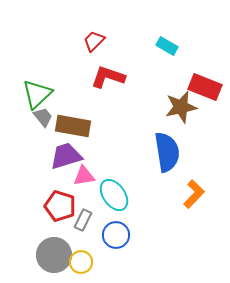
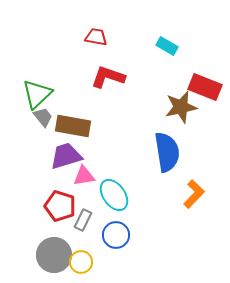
red trapezoid: moved 2 px right, 4 px up; rotated 55 degrees clockwise
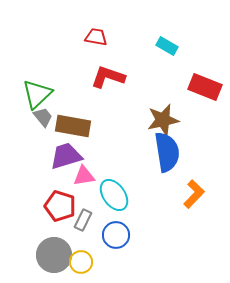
brown star: moved 18 px left, 13 px down
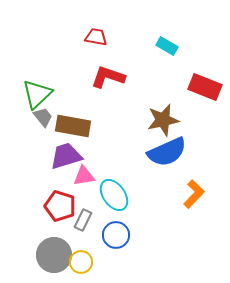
blue semicircle: rotated 75 degrees clockwise
